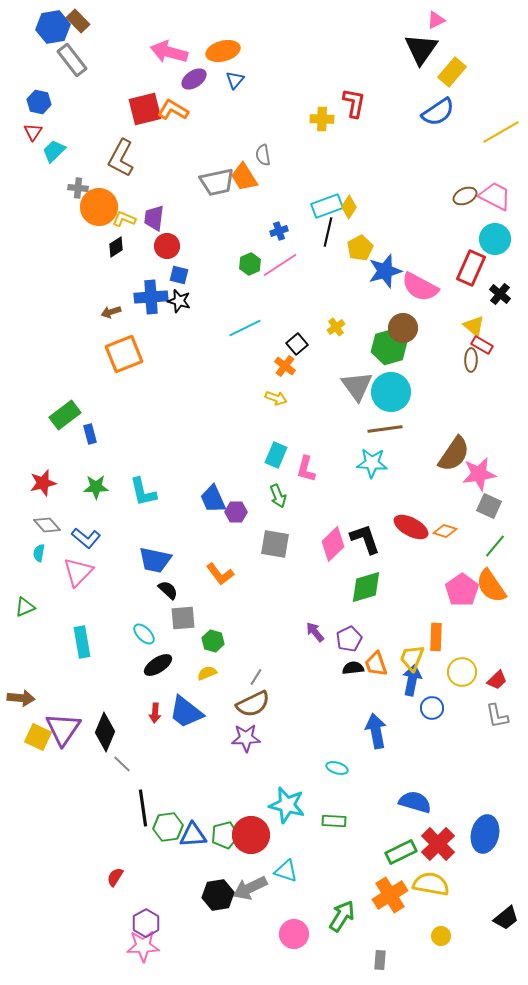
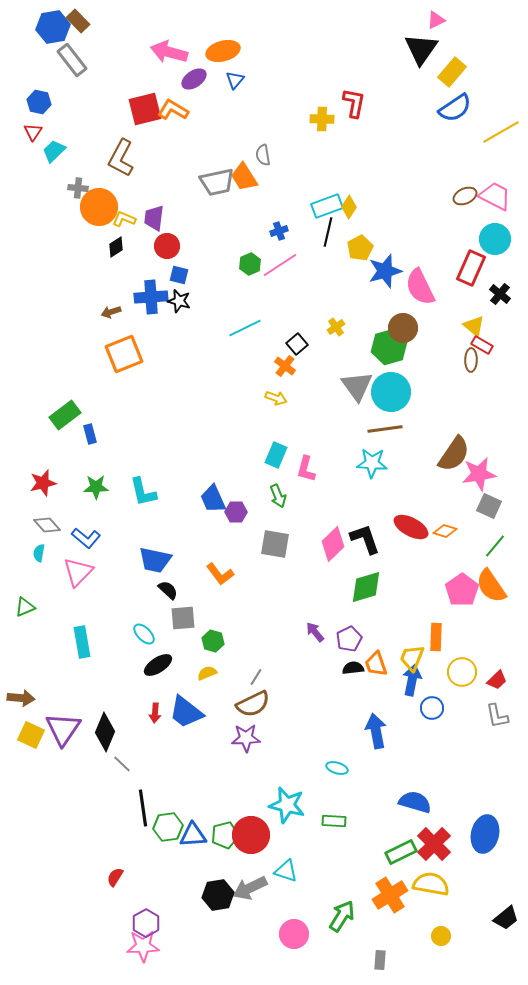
blue semicircle at (438, 112): moved 17 px right, 4 px up
pink semicircle at (420, 287): rotated 36 degrees clockwise
yellow square at (38, 737): moved 7 px left, 2 px up
red cross at (438, 844): moved 4 px left
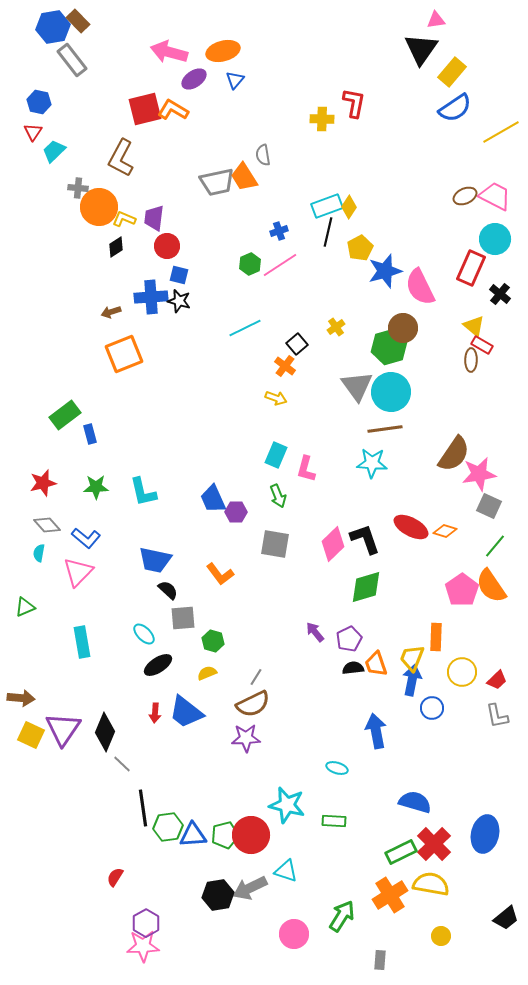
pink triangle at (436, 20): rotated 18 degrees clockwise
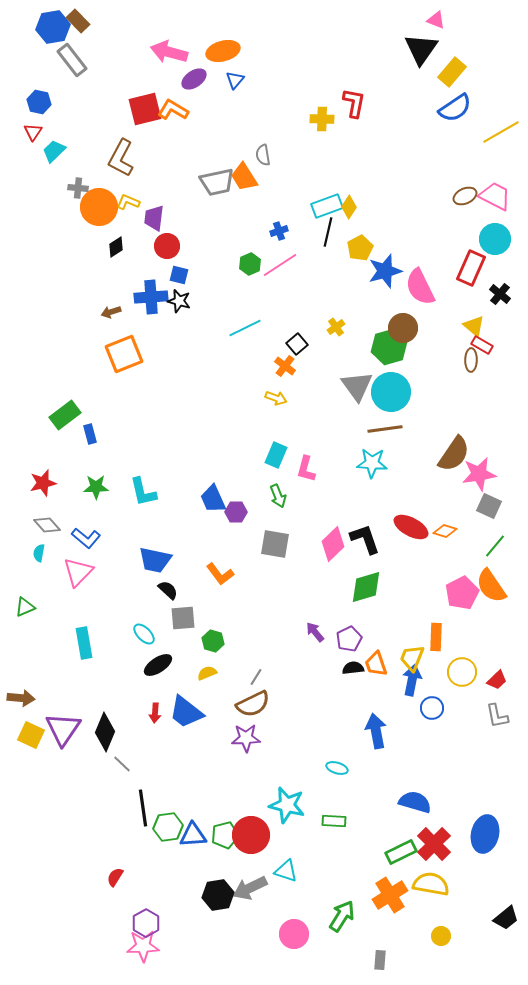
pink triangle at (436, 20): rotated 30 degrees clockwise
yellow L-shape at (124, 219): moved 4 px right, 17 px up
pink pentagon at (462, 590): moved 3 px down; rotated 8 degrees clockwise
cyan rectangle at (82, 642): moved 2 px right, 1 px down
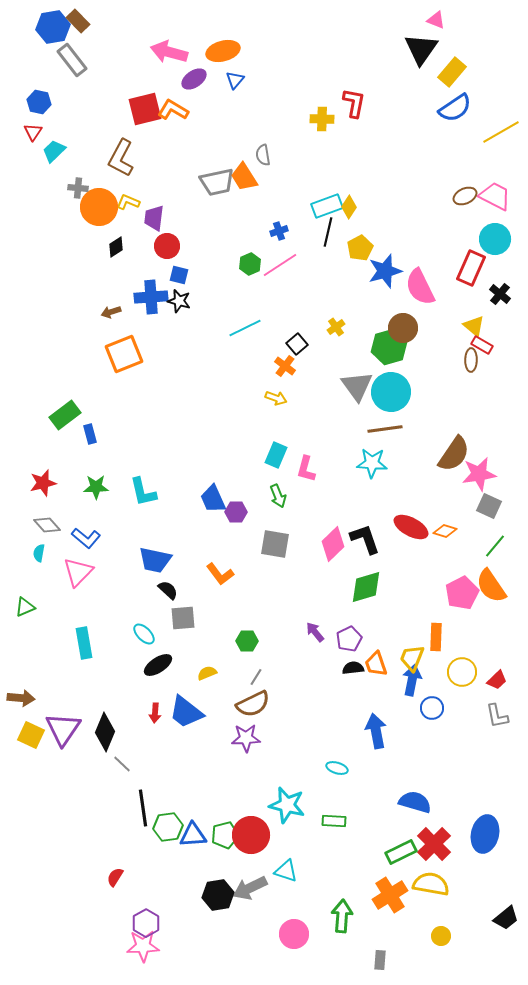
green hexagon at (213, 641): moved 34 px right; rotated 15 degrees counterclockwise
green arrow at (342, 916): rotated 28 degrees counterclockwise
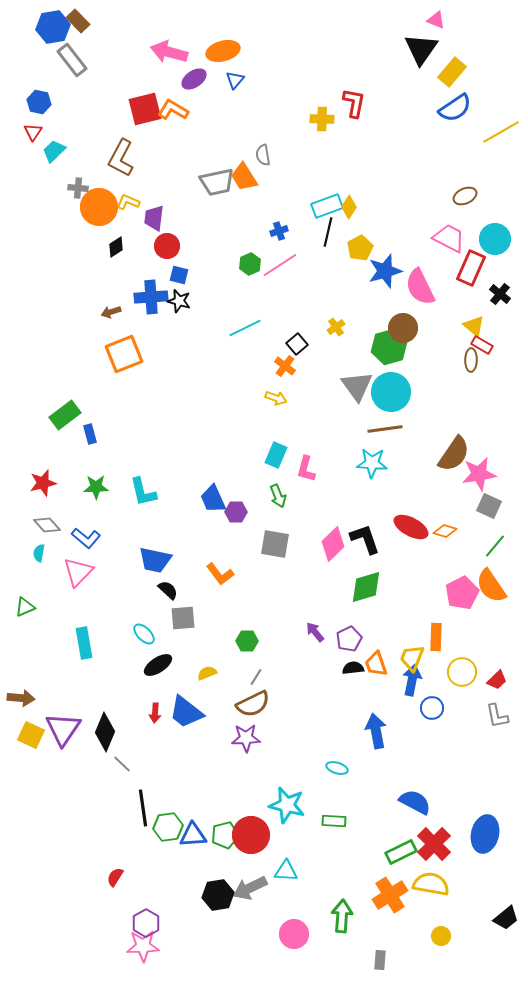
pink trapezoid at (495, 196): moved 46 px left, 42 px down
blue semicircle at (415, 802): rotated 12 degrees clockwise
cyan triangle at (286, 871): rotated 15 degrees counterclockwise
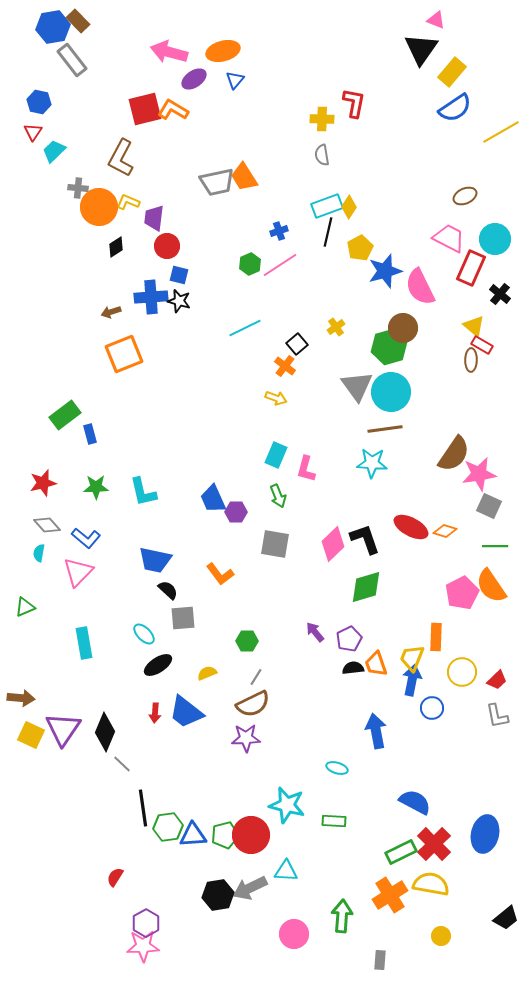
gray semicircle at (263, 155): moved 59 px right
green line at (495, 546): rotated 50 degrees clockwise
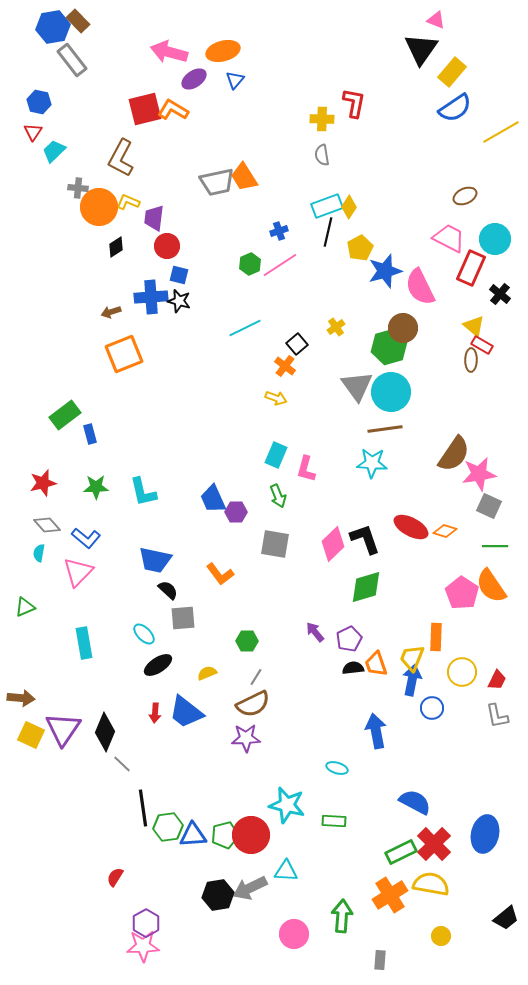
pink pentagon at (462, 593): rotated 12 degrees counterclockwise
red trapezoid at (497, 680): rotated 20 degrees counterclockwise
